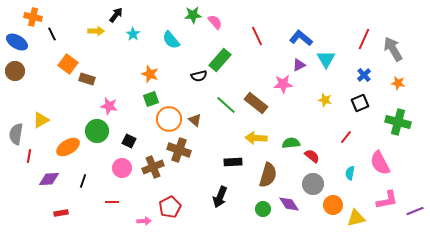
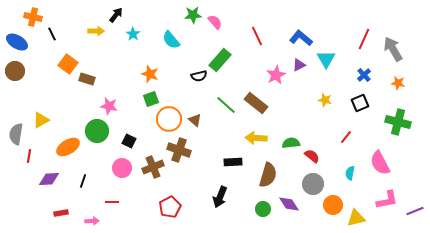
pink star at (283, 84): moved 7 px left, 9 px up; rotated 24 degrees counterclockwise
pink arrow at (144, 221): moved 52 px left
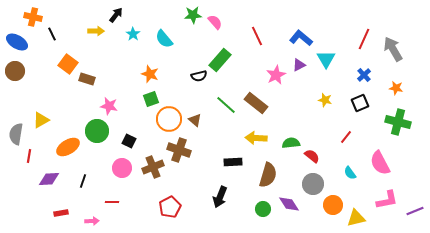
cyan semicircle at (171, 40): moved 7 px left, 1 px up
orange star at (398, 83): moved 2 px left, 5 px down
cyan semicircle at (350, 173): rotated 48 degrees counterclockwise
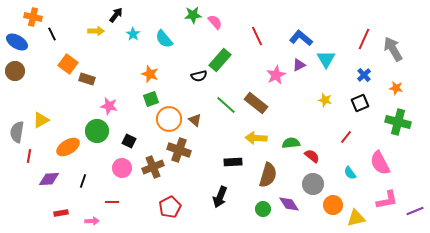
gray semicircle at (16, 134): moved 1 px right, 2 px up
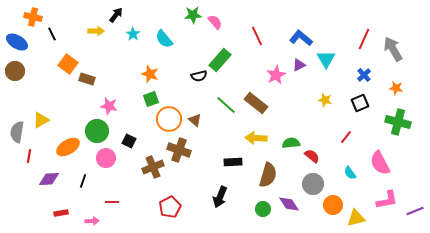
pink circle at (122, 168): moved 16 px left, 10 px up
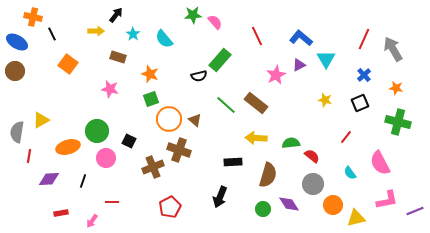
brown rectangle at (87, 79): moved 31 px right, 22 px up
pink star at (109, 106): moved 1 px right, 17 px up
orange ellipse at (68, 147): rotated 15 degrees clockwise
pink arrow at (92, 221): rotated 128 degrees clockwise
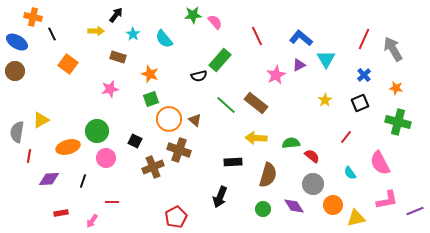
pink star at (110, 89): rotated 24 degrees counterclockwise
yellow star at (325, 100): rotated 24 degrees clockwise
black square at (129, 141): moved 6 px right
purple diamond at (289, 204): moved 5 px right, 2 px down
red pentagon at (170, 207): moved 6 px right, 10 px down
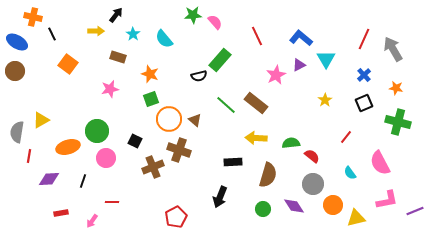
black square at (360, 103): moved 4 px right
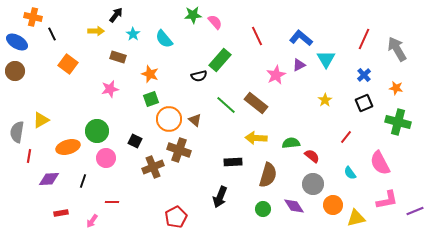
gray arrow at (393, 49): moved 4 px right
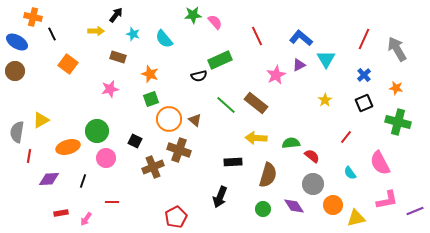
cyan star at (133, 34): rotated 16 degrees counterclockwise
green rectangle at (220, 60): rotated 25 degrees clockwise
pink arrow at (92, 221): moved 6 px left, 2 px up
